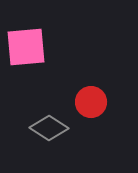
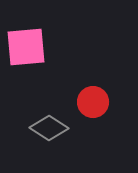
red circle: moved 2 px right
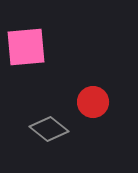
gray diamond: moved 1 px down; rotated 6 degrees clockwise
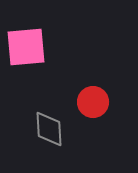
gray diamond: rotated 48 degrees clockwise
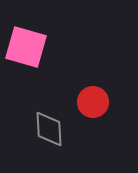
pink square: rotated 21 degrees clockwise
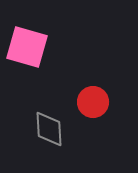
pink square: moved 1 px right
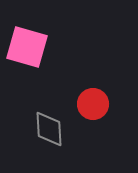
red circle: moved 2 px down
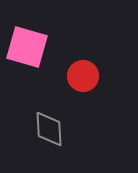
red circle: moved 10 px left, 28 px up
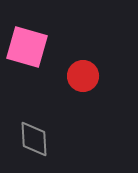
gray diamond: moved 15 px left, 10 px down
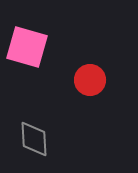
red circle: moved 7 px right, 4 px down
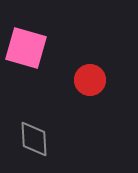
pink square: moved 1 px left, 1 px down
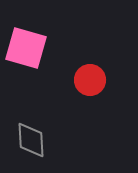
gray diamond: moved 3 px left, 1 px down
